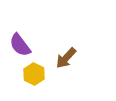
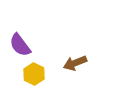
brown arrow: moved 9 px right, 5 px down; rotated 25 degrees clockwise
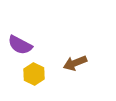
purple semicircle: rotated 25 degrees counterclockwise
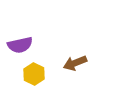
purple semicircle: rotated 40 degrees counterclockwise
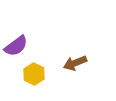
purple semicircle: moved 4 px left, 1 px down; rotated 25 degrees counterclockwise
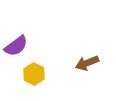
brown arrow: moved 12 px right
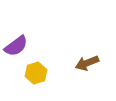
yellow hexagon: moved 2 px right, 1 px up; rotated 15 degrees clockwise
